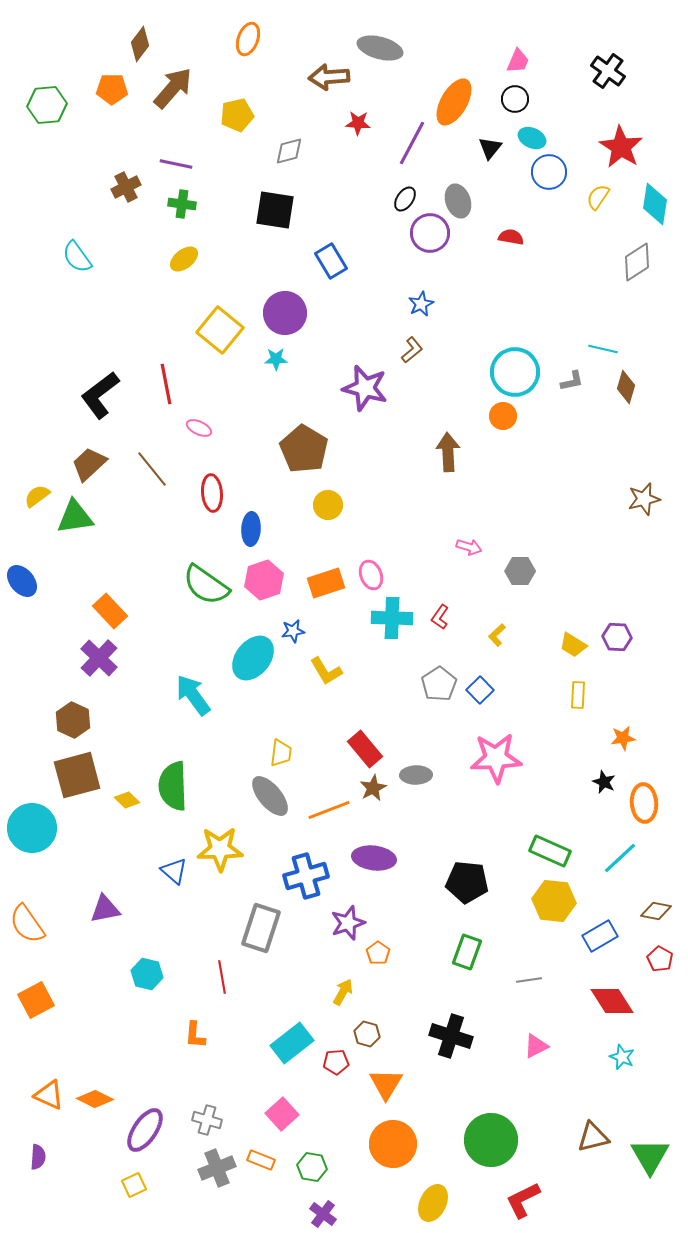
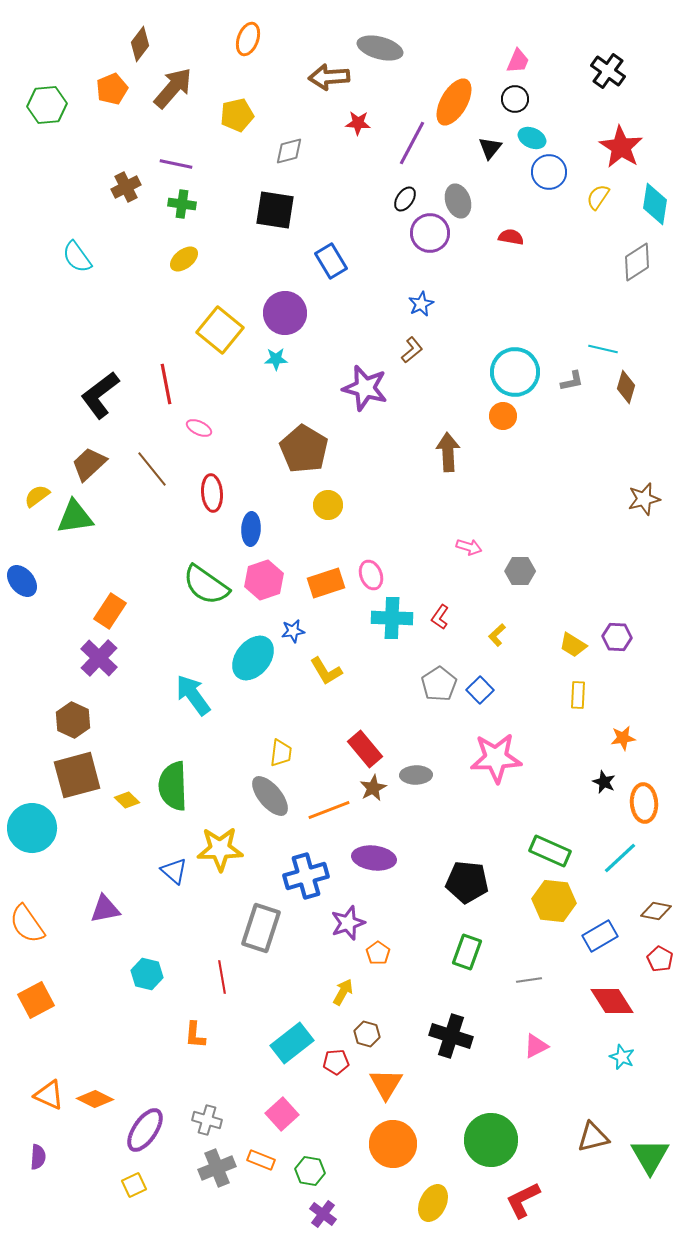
orange pentagon at (112, 89): rotated 24 degrees counterclockwise
orange rectangle at (110, 611): rotated 76 degrees clockwise
green hexagon at (312, 1167): moved 2 px left, 4 px down
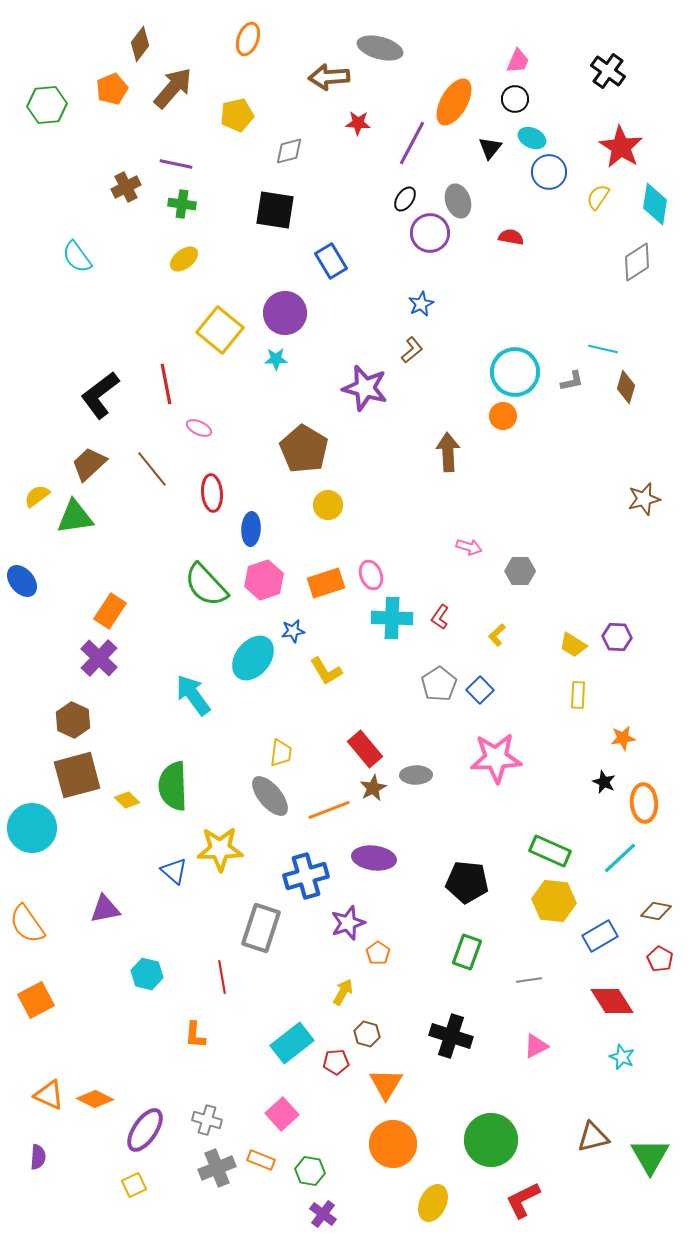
green semicircle at (206, 585): rotated 12 degrees clockwise
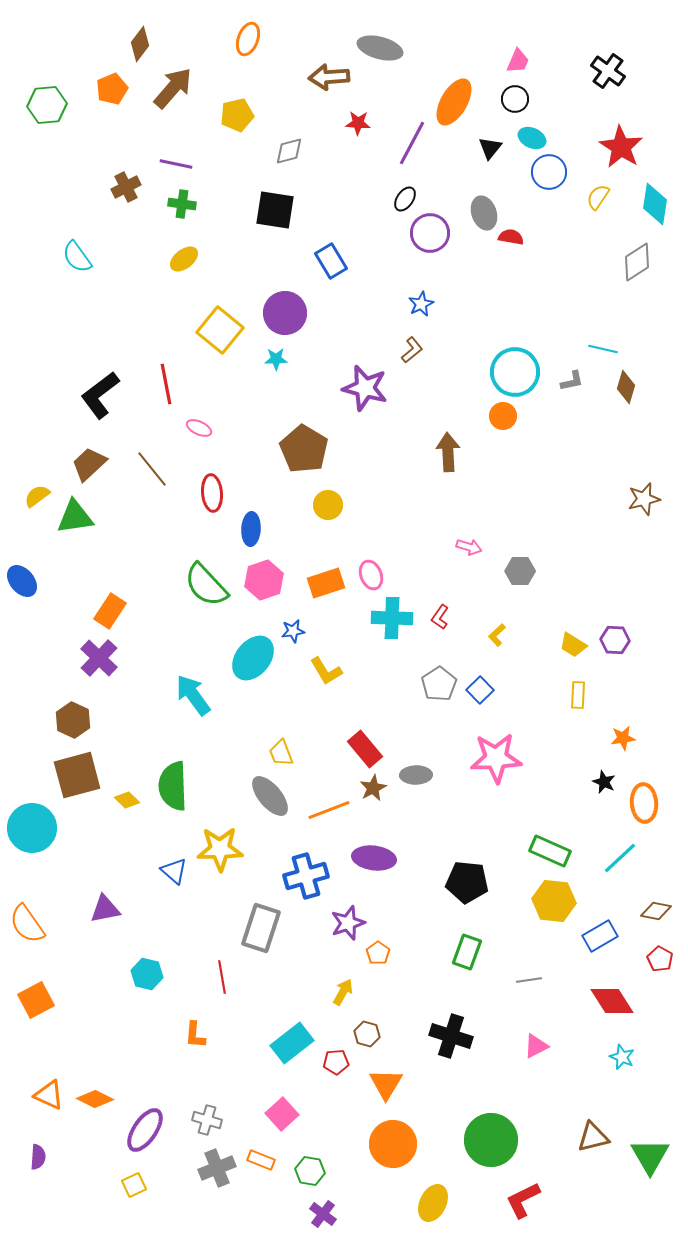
gray ellipse at (458, 201): moved 26 px right, 12 px down
purple hexagon at (617, 637): moved 2 px left, 3 px down
yellow trapezoid at (281, 753): rotated 152 degrees clockwise
